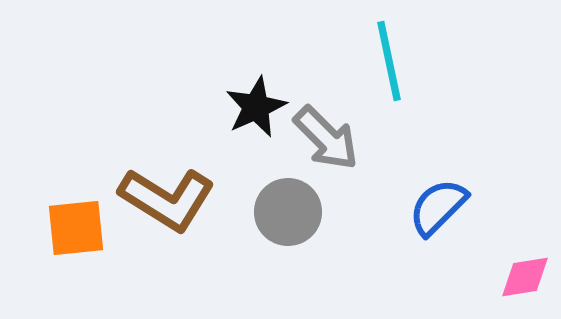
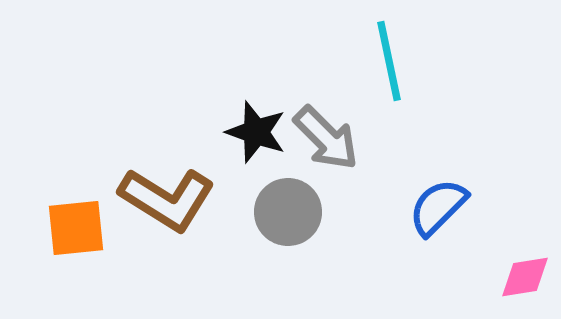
black star: moved 25 px down; rotated 28 degrees counterclockwise
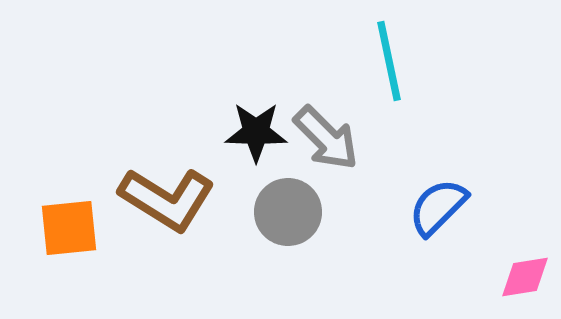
black star: rotated 18 degrees counterclockwise
orange square: moved 7 px left
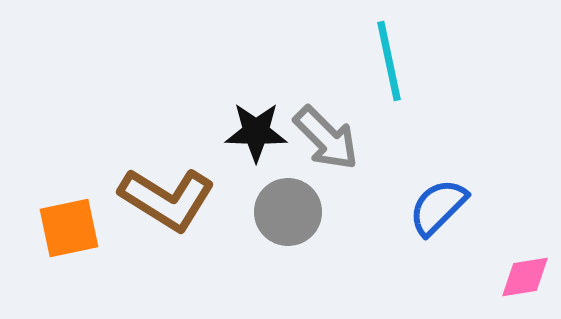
orange square: rotated 6 degrees counterclockwise
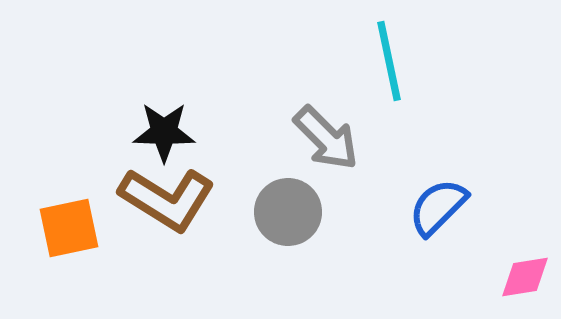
black star: moved 92 px left
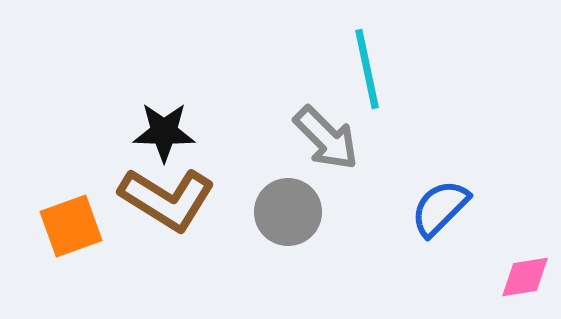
cyan line: moved 22 px left, 8 px down
blue semicircle: moved 2 px right, 1 px down
orange square: moved 2 px right, 2 px up; rotated 8 degrees counterclockwise
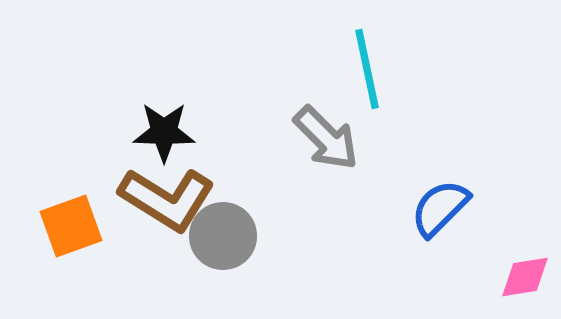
gray circle: moved 65 px left, 24 px down
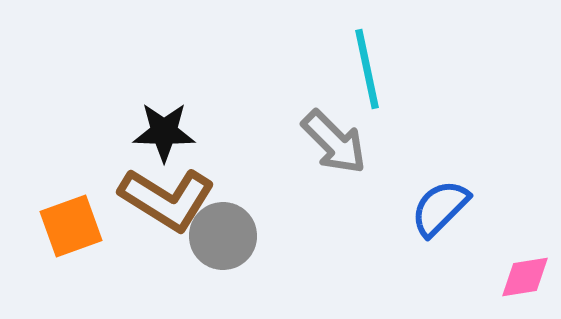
gray arrow: moved 8 px right, 4 px down
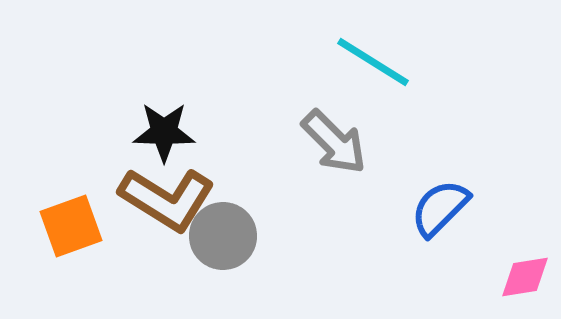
cyan line: moved 6 px right, 7 px up; rotated 46 degrees counterclockwise
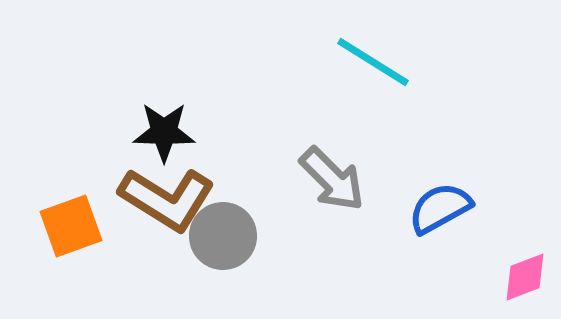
gray arrow: moved 2 px left, 37 px down
blue semicircle: rotated 16 degrees clockwise
pink diamond: rotated 12 degrees counterclockwise
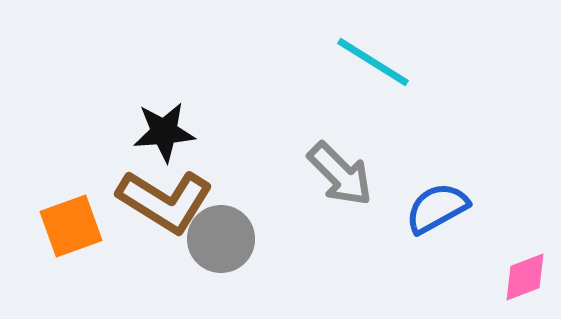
black star: rotated 6 degrees counterclockwise
gray arrow: moved 8 px right, 5 px up
brown L-shape: moved 2 px left, 2 px down
blue semicircle: moved 3 px left
gray circle: moved 2 px left, 3 px down
